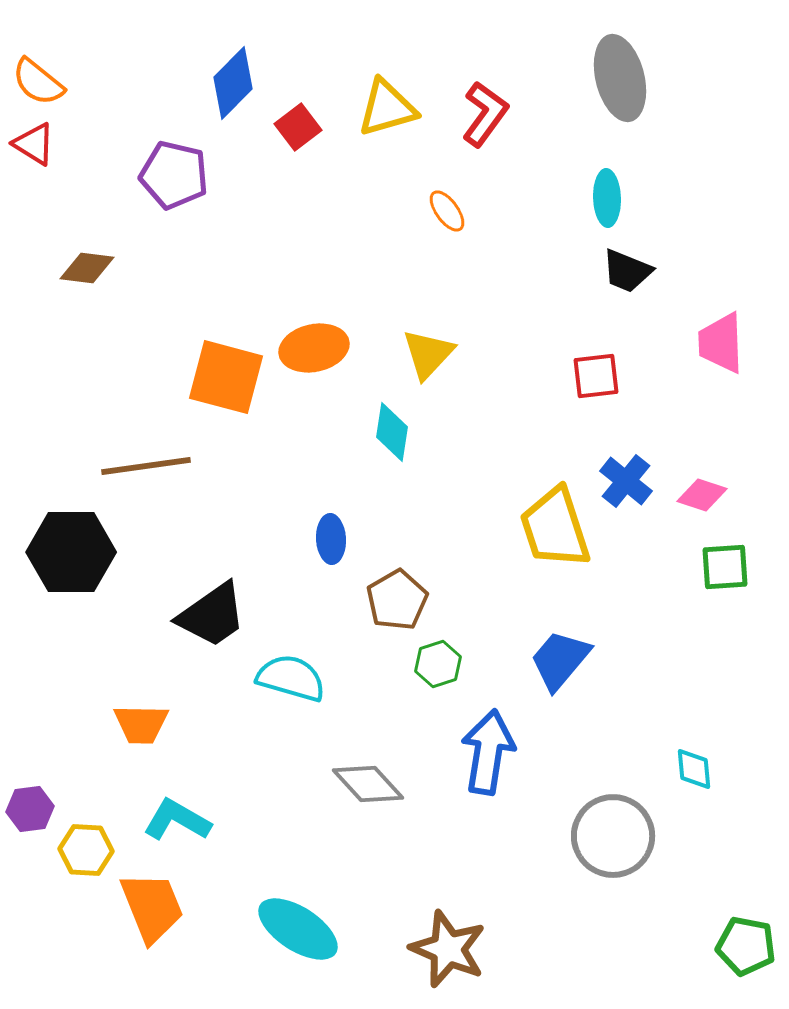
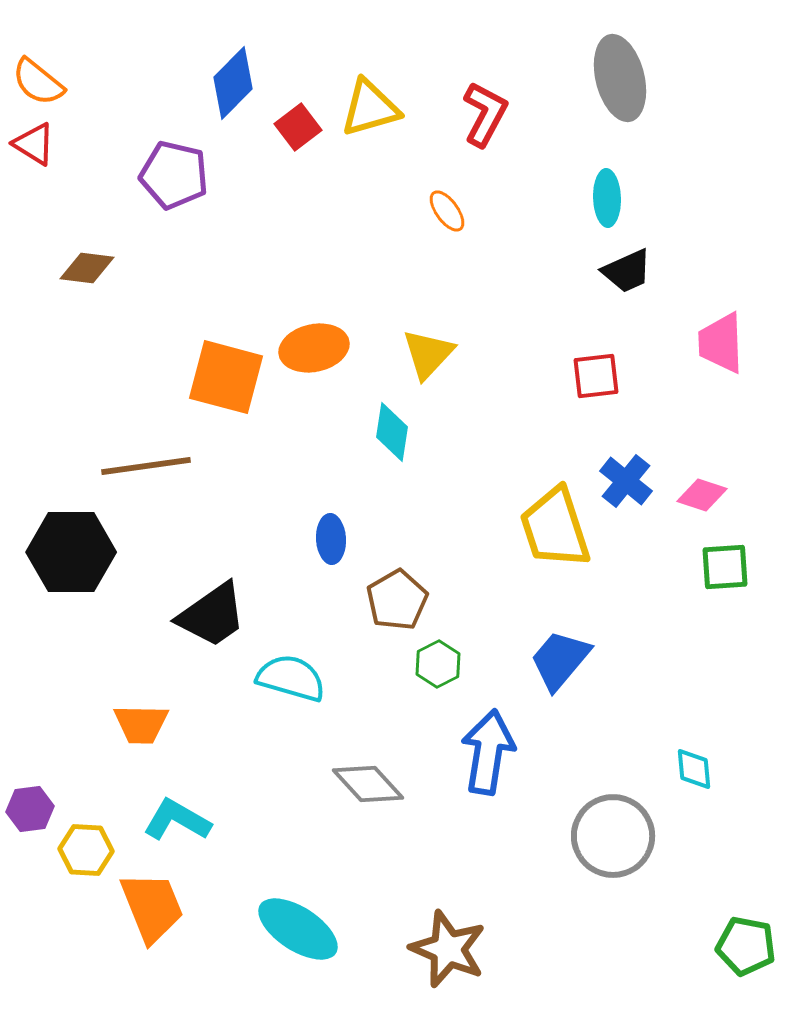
yellow triangle at (387, 108): moved 17 px left
red L-shape at (485, 114): rotated 8 degrees counterclockwise
black trapezoid at (627, 271): rotated 46 degrees counterclockwise
green hexagon at (438, 664): rotated 9 degrees counterclockwise
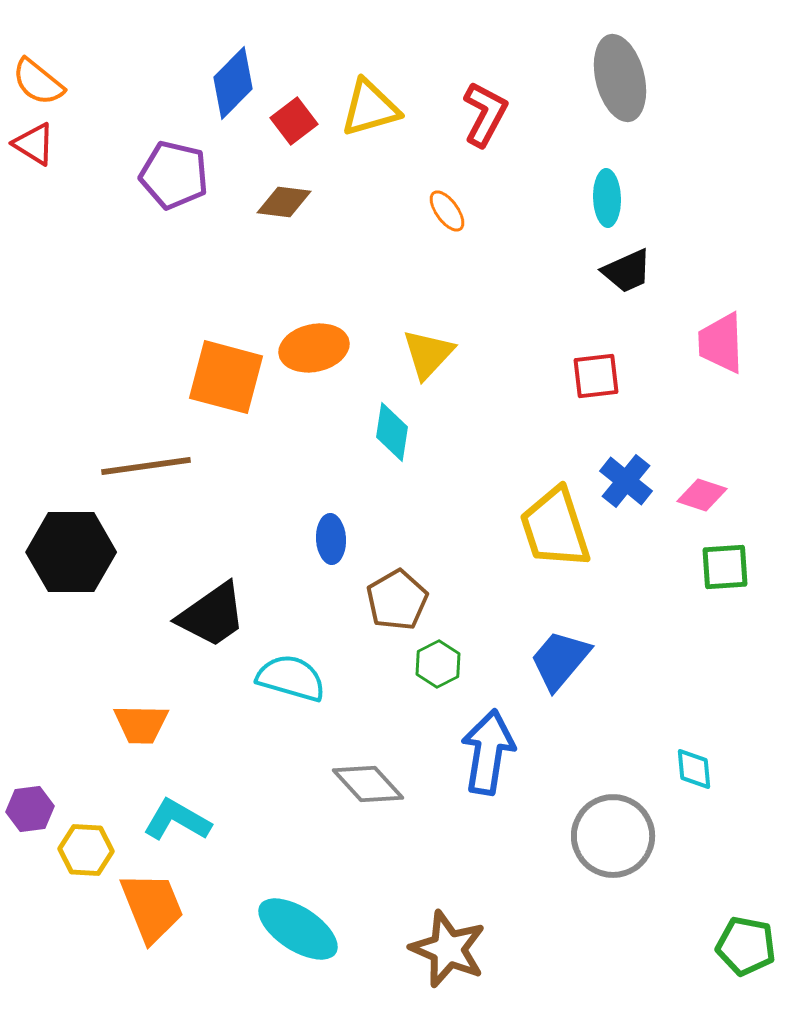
red square at (298, 127): moved 4 px left, 6 px up
brown diamond at (87, 268): moved 197 px right, 66 px up
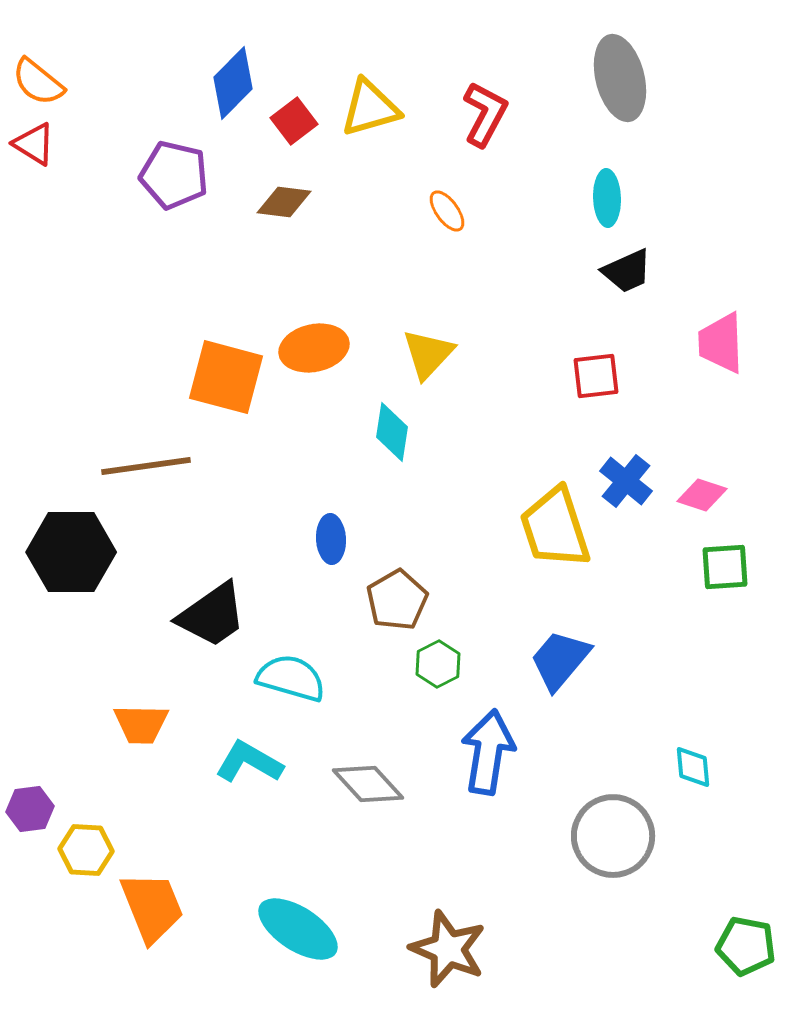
cyan diamond at (694, 769): moved 1 px left, 2 px up
cyan L-shape at (177, 820): moved 72 px right, 58 px up
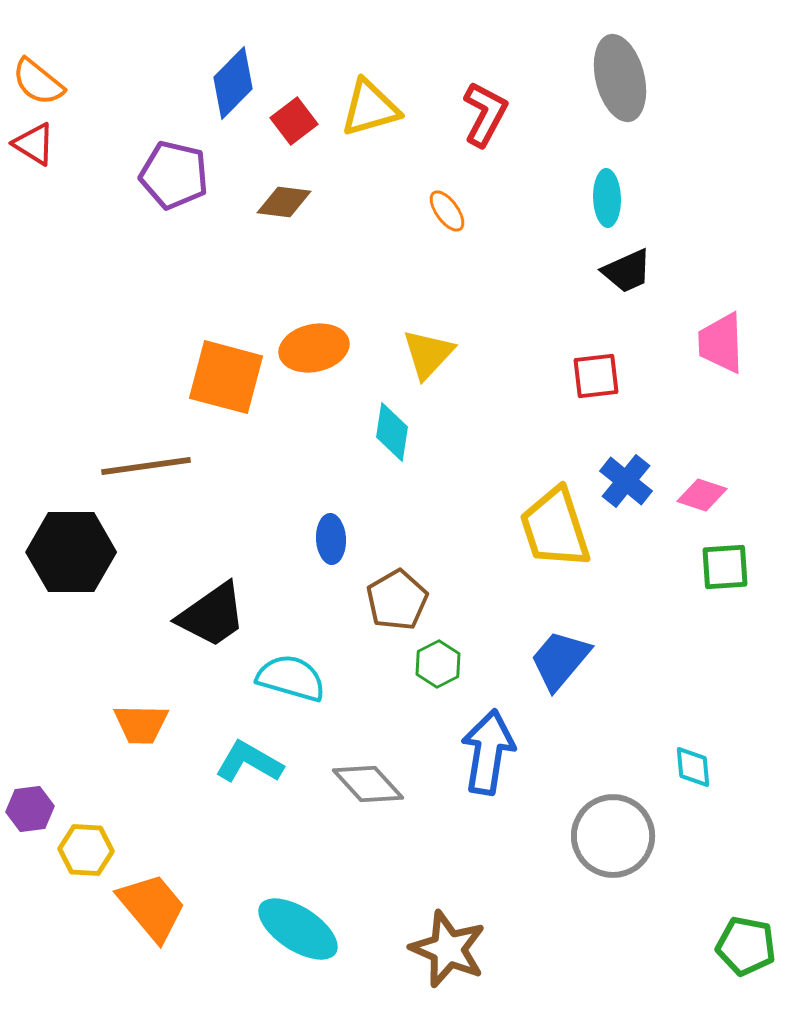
orange trapezoid at (152, 907): rotated 18 degrees counterclockwise
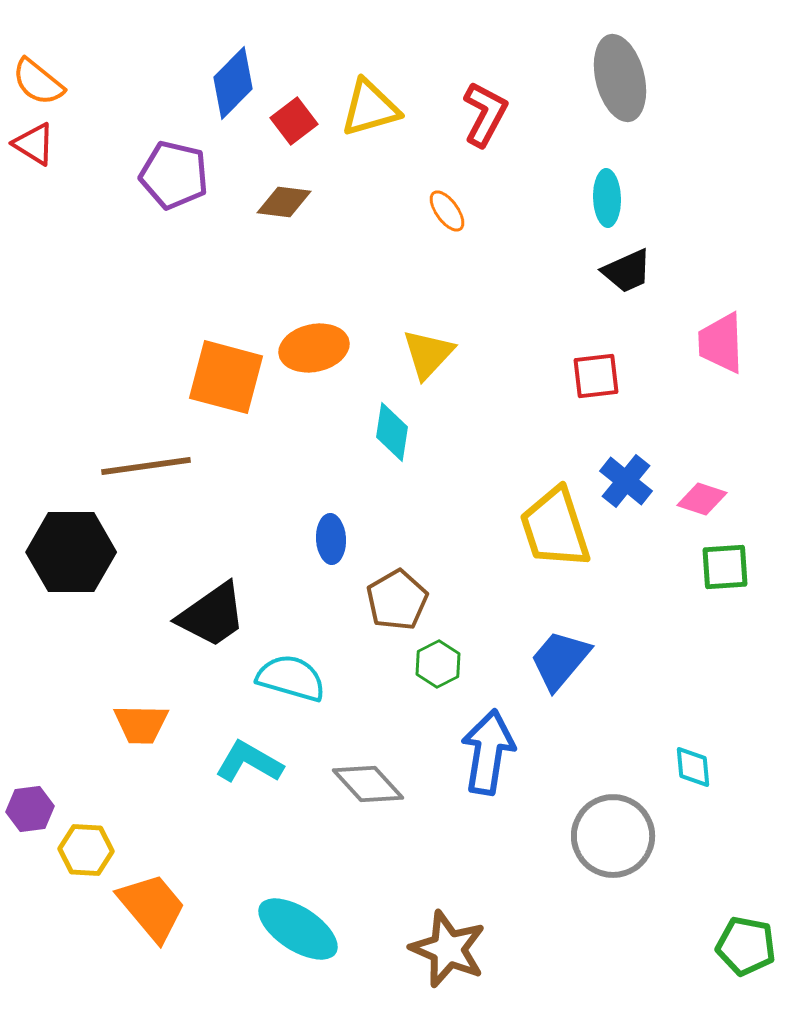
pink diamond at (702, 495): moved 4 px down
